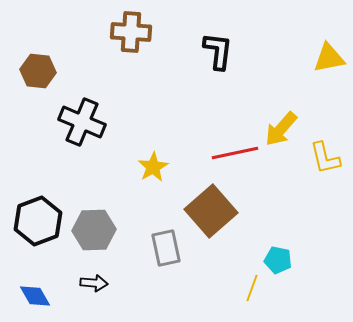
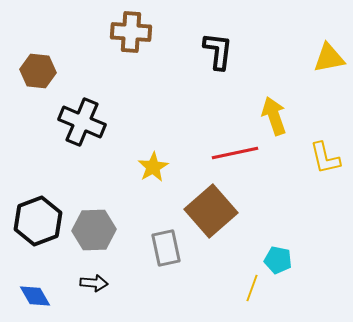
yellow arrow: moved 7 px left, 13 px up; rotated 120 degrees clockwise
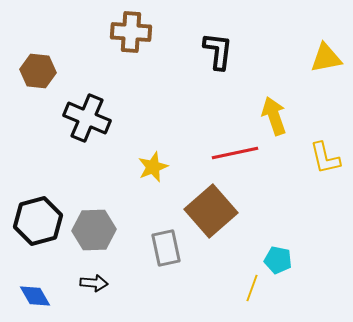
yellow triangle: moved 3 px left
black cross: moved 5 px right, 4 px up
yellow star: rotated 8 degrees clockwise
black hexagon: rotated 6 degrees clockwise
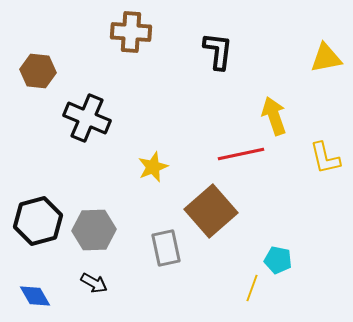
red line: moved 6 px right, 1 px down
black arrow: rotated 24 degrees clockwise
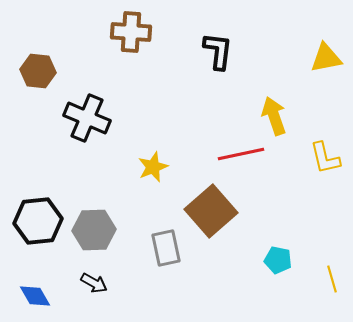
black hexagon: rotated 9 degrees clockwise
yellow line: moved 80 px right, 9 px up; rotated 36 degrees counterclockwise
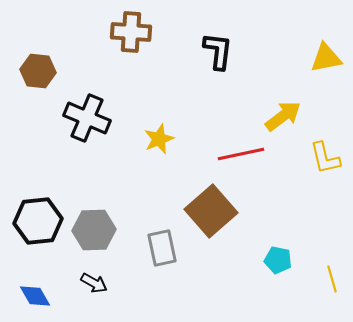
yellow arrow: moved 9 px right; rotated 72 degrees clockwise
yellow star: moved 6 px right, 28 px up
gray rectangle: moved 4 px left
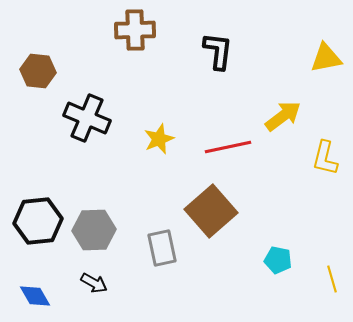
brown cross: moved 4 px right, 2 px up; rotated 6 degrees counterclockwise
red line: moved 13 px left, 7 px up
yellow L-shape: rotated 27 degrees clockwise
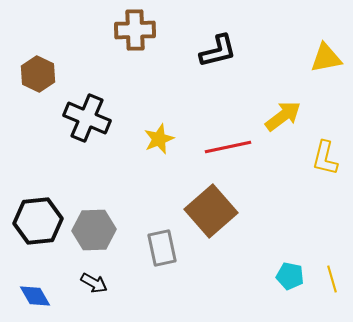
black L-shape: rotated 69 degrees clockwise
brown hexagon: moved 3 px down; rotated 20 degrees clockwise
cyan pentagon: moved 12 px right, 16 px down
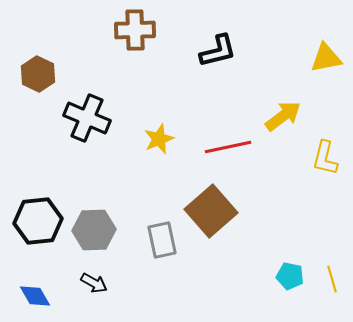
gray rectangle: moved 8 px up
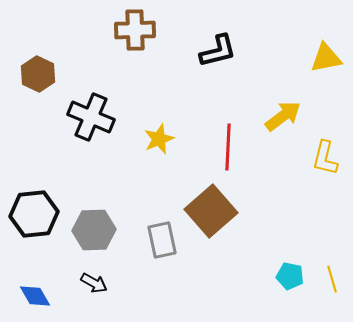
black cross: moved 4 px right, 1 px up
red line: rotated 75 degrees counterclockwise
black hexagon: moved 4 px left, 7 px up
